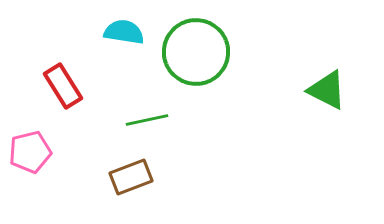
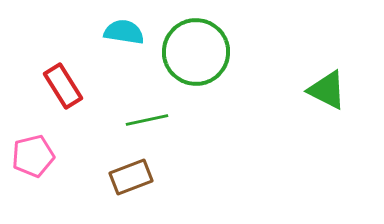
pink pentagon: moved 3 px right, 4 px down
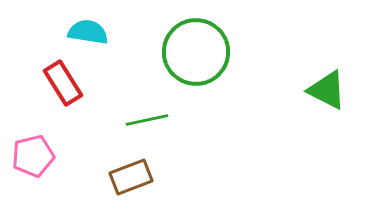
cyan semicircle: moved 36 px left
red rectangle: moved 3 px up
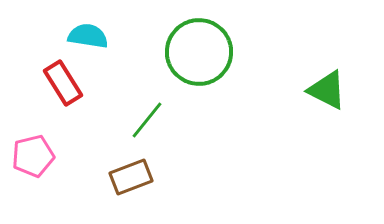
cyan semicircle: moved 4 px down
green circle: moved 3 px right
green line: rotated 39 degrees counterclockwise
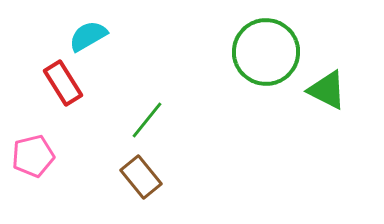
cyan semicircle: rotated 39 degrees counterclockwise
green circle: moved 67 px right
brown rectangle: moved 10 px right; rotated 72 degrees clockwise
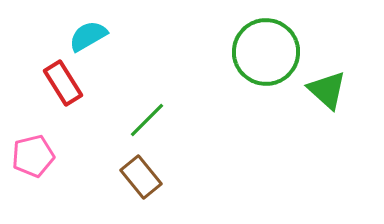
green triangle: rotated 15 degrees clockwise
green line: rotated 6 degrees clockwise
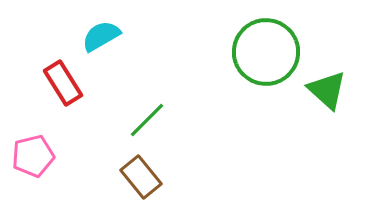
cyan semicircle: moved 13 px right
